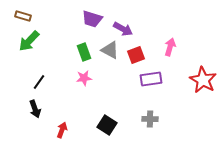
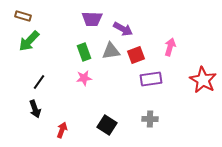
purple trapezoid: rotated 15 degrees counterclockwise
gray triangle: moved 1 px right, 1 px down; rotated 36 degrees counterclockwise
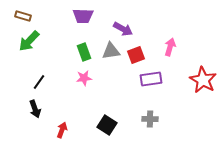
purple trapezoid: moved 9 px left, 3 px up
